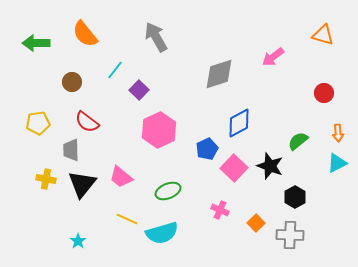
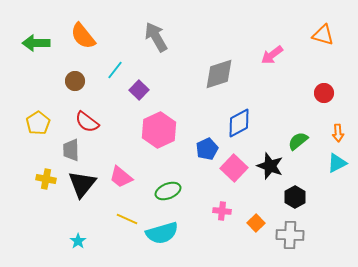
orange semicircle: moved 2 px left, 2 px down
pink arrow: moved 1 px left, 2 px up
brown circle: moved 3 px right, 1 px up
yellow pentagon: rotated 25 degrees counterclockwise
pink cross: moved 2 px right, 1 px down; rotated 18 degrees counterclockwise
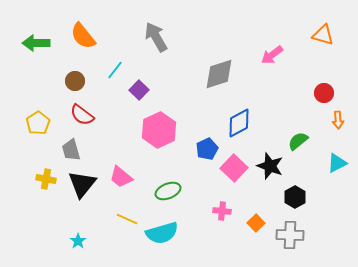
red semicircle: moved 5 px left, 7 px up
orange arrow: moved 13 px up
gray trapezoid: rotated 15 degrees counterclockwise
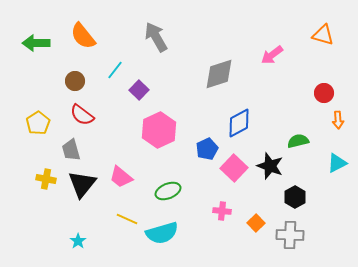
green semicircle: rotated 25 degrees clockwise
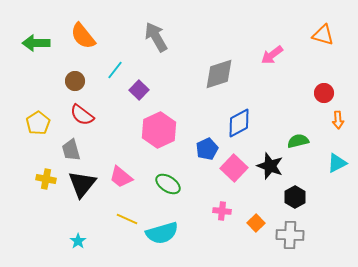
green ellipse: moved 7 px up; rotated 55 degrees clockwise
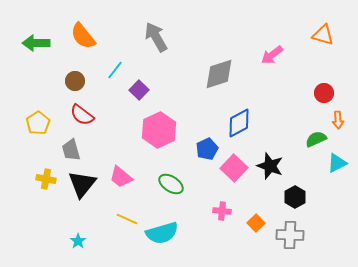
green semicircle: moved 18 px right, 2 px up; rotated 10 degrees counterclockwise
green ellipse: moved 3 px right
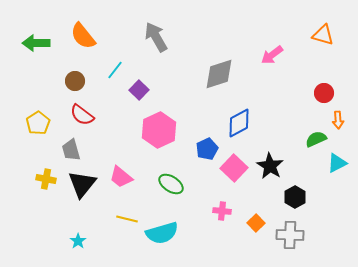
black star: rotated 12 degrees clockwise
yellow line: rotated 10 degrees counterclockwise
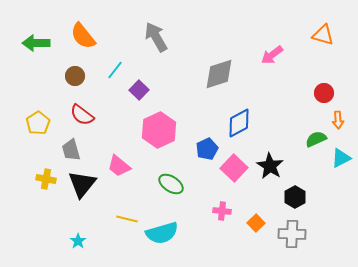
brown circle: moved 5 px up
cyan triangle: moved 4 px right, 5 px up
pink trapezoid: moved 2 px left, 11 px up
gray cross: moved 2 px right, 1 px up
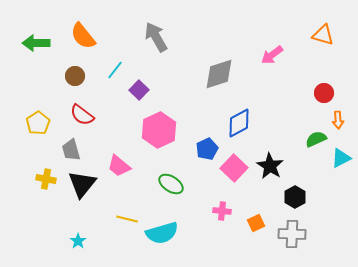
orange square: rotated 18 degrees clockwise
